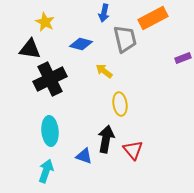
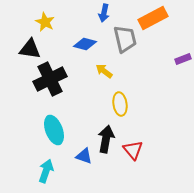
blue diamond: moved 4 px right
purple rectangle: moved 1 px down
cyan ellipse: moved 4 px right, 1 px up; rotated 16 degrees counterclockwise
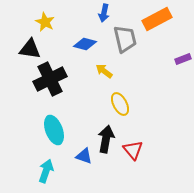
orange rectangle: moved 4 px right, 1 px down
yellow ellipse: rotated 20 degrees counterclockwise
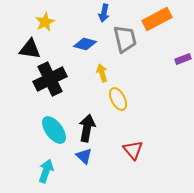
yellow star: rotated 18 degrees clockwise
yellow arrow: moved 2 px left, 2 px down; rotated 36 degrees clockwise
yellow ellipse: moved 2 px left, 5 px up
cyan ellipse: rotated 16 degrees counterclockwise
black arrow: moved 19 px left, 11 px up
blue triangle: rotated 24 degrees clockwise
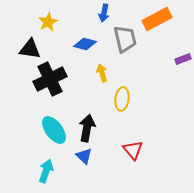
yellow star: moved 3 px right
yellow ellipse: moved 4 px right; rotated 35 degrees clockwise
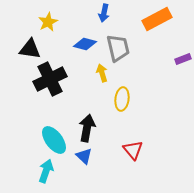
gray trapezoid: moved 7 px left, 9 px down
cyan ellipse: moved 10 px down
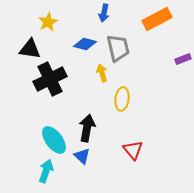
blue triangle: moved 2 px left
